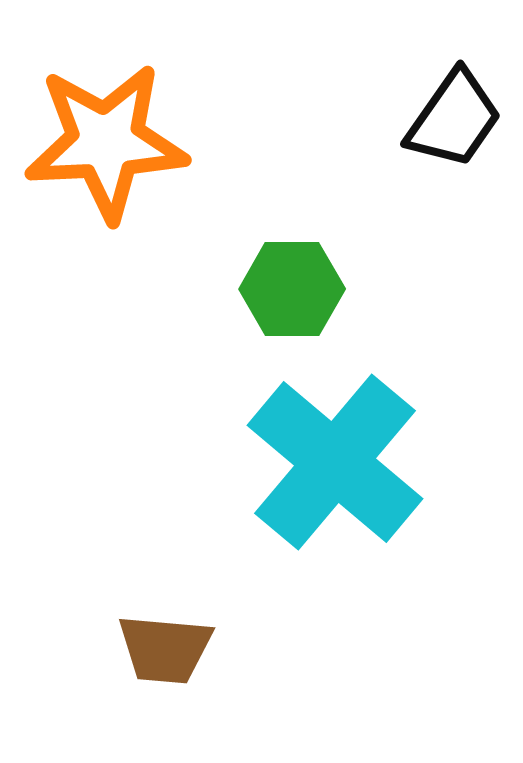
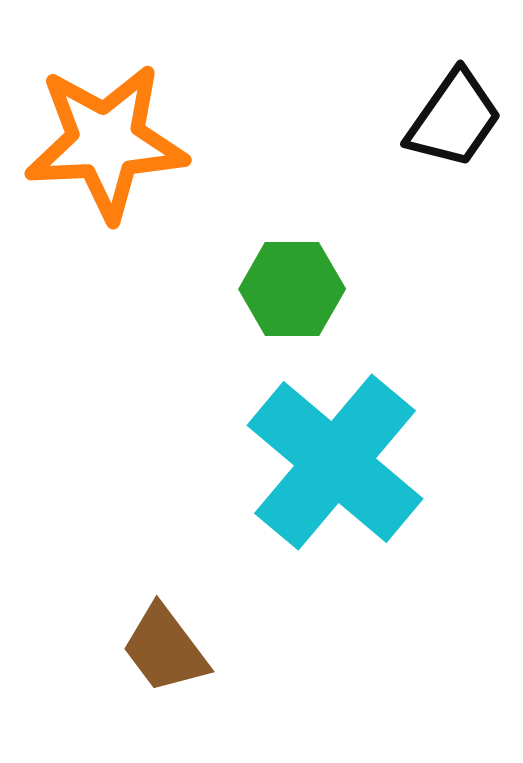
brown trapezoid: rotated 48 degrees clockwise
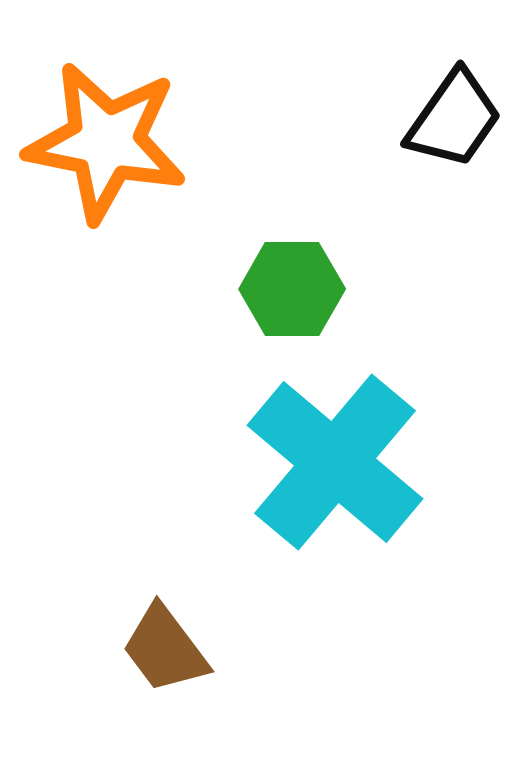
orange star: rotated 14 degrees clockwise
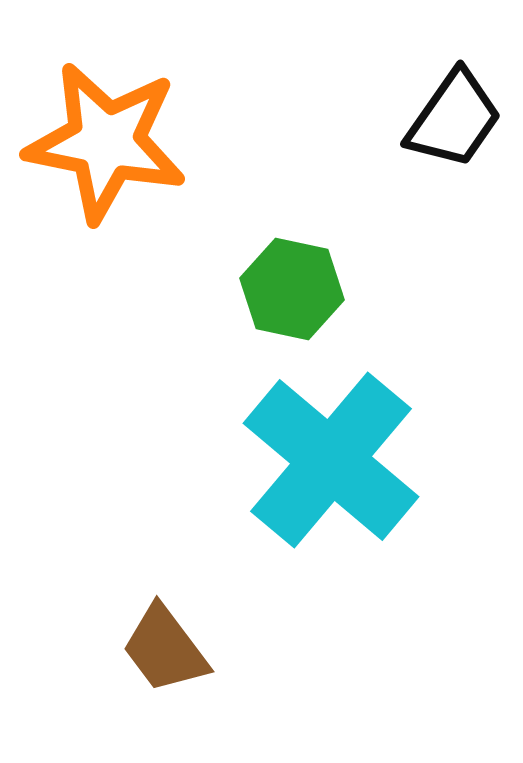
green hexagon: rotated 12 degrees clockwise
cyan cross: moved 4 px left, 2 px up
